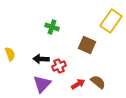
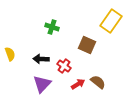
red cross: moved 5 px right; rotated 32 degrees counterclockwise
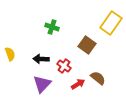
yellow rectangle: moved 2 px down
brown square: rotated 12 degrees clockwise
brown semicircle: moved 4 px up
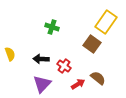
yellow rectangle: moved 5 px left, 1 px up
brown square: moved 5 px right, 1 px up
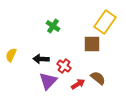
yellow rectangle: moved 1 px left
green cross: moved 1 px right, 1 px up; rotated 16 degrees clockwise
brown square: rotated 36 degrees counterclockwise
yellow semicircle: moved 1 px right, 1 px down; rotated 136 degrees counterclockwise
purple triangle: moved 6 px right, 3 px up
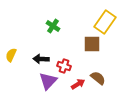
red cross: rotated 16 degrees counterclockwise
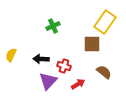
green cross: rotated 32 degrees clockwise
brown semicircle: moved 6 px right, 6 px up
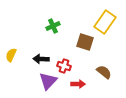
brown square: moved 7 px left, 2 px up; rotated 18 degrees clockwise
red arrow: rotated 32 degrees clockwise
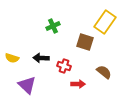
yellow semicircle: moved 1 px right, 3 px down; rotated 96 degrees counterclockwise
black arrow: moved 1 px up
purple triangle: moved 21 px left, 4 px down; rotated 30 degrees counterclockwise
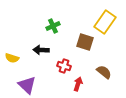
black arrow: moved 8 px up
red arrow: rotated 72 degrees counterclockwise
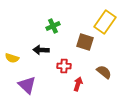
red cross: rotated 16 degrees counterclockwise
